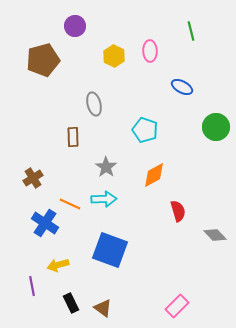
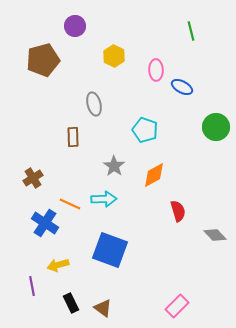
pink ellipse: moved 6 px right, 19 px down
gray star: moved 8 px right, 1 px up
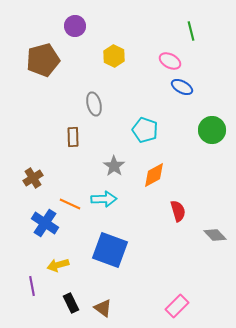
pink ellipse: moved 14 px right, 9 px up; rotated 60 degrees counterclockwise
green circle: moved 4 px left, 3 px down
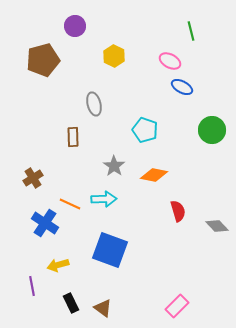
orange diamond: rotated 40 degrees clockwise
gray diamond: moved 2 px right, 9 px up
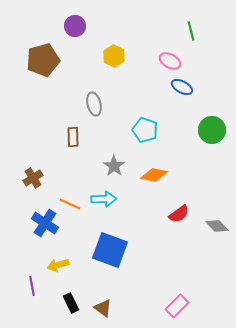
red semicircle: moved 1 px right, 3 px down; rotated 70 degrees clockwise
